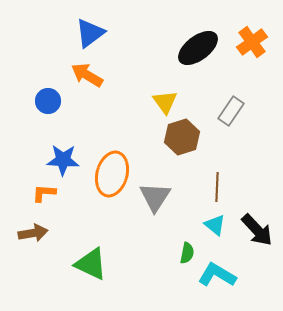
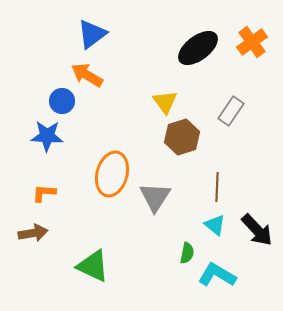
blue triangle: moved 2 px right, 1 px down
blue circle: moved 14 px right
blue star: moved 16 px left, 24 px up
green triangle: moved 2 px right, 2 px down
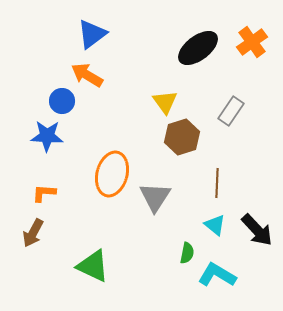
brown line: moved 4 px up
brown arrow: rotated 128 degrees clockwise
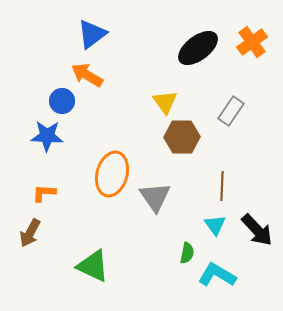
brown hexagon: rotated 16 degrees clockwise
brown line: moved 5 px right, 3 px down
gray triangle: rotated 8 degrees counterclockwise
cyan triangle: rotated 15 degrees clockwise
brown arrow: moved 3 px left
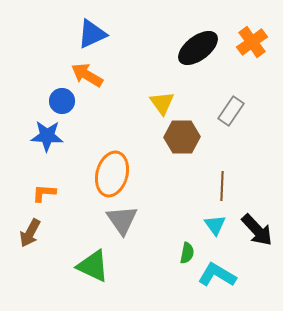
blue triangle: rotated 12 degrees clockwise
yellow triangle: moved 3 px left, 1 px down
gray triangle: moved 33 px left, 23 px down
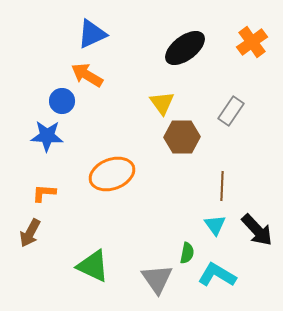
black ellipse: moved 13 px left
orange ellipse: rotated 54 degrees clockwise
gray triangle: moved 35 px right, 59 px down
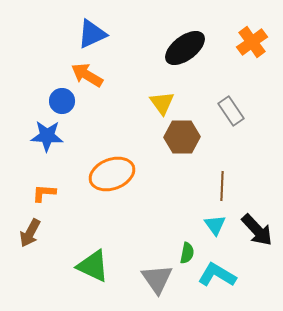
gray rectangle: rotated 68 degrees counterclockwise
